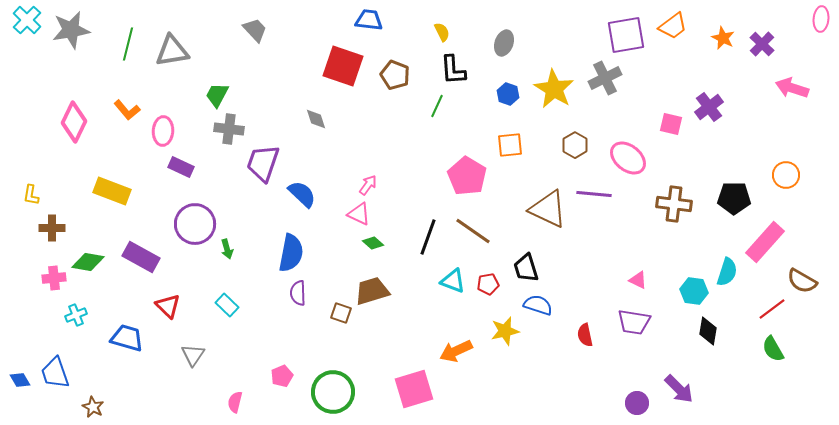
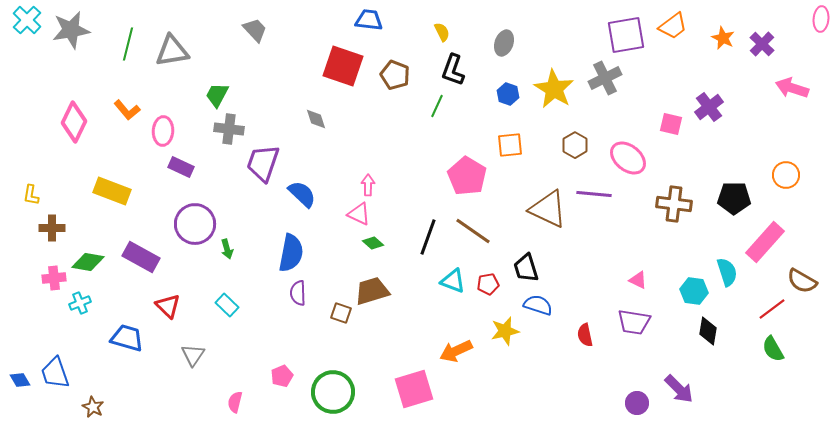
black L-shape at (453, 70): rotated 24 degrees clockwise
pink arrow at (368, 185): rotated 35 degrees counterclockwise
cyan semicircle at (727, 272): rotated 36 degrees counterclockwise
cyan cross at (76, 315): moved 4 px right, 12 px up
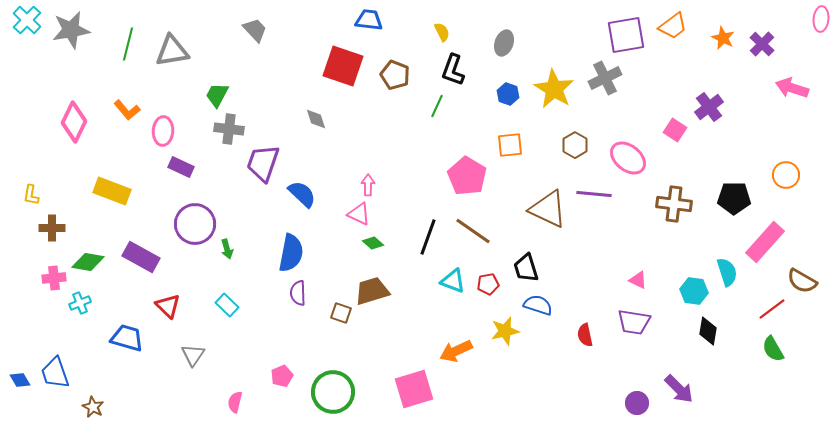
pink square at (671, 124): moved 4 px right, 6 px down; rotated 20 degrees clockwise
